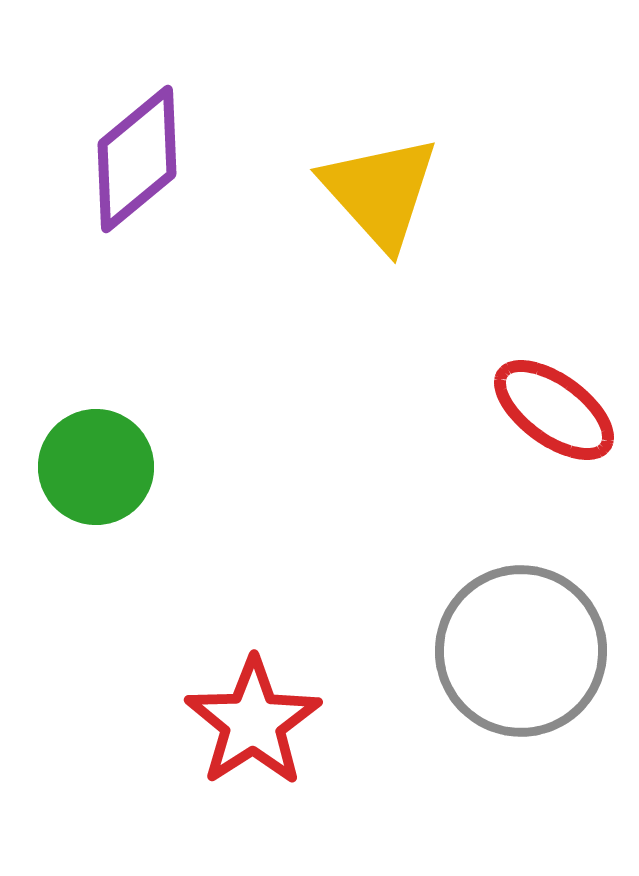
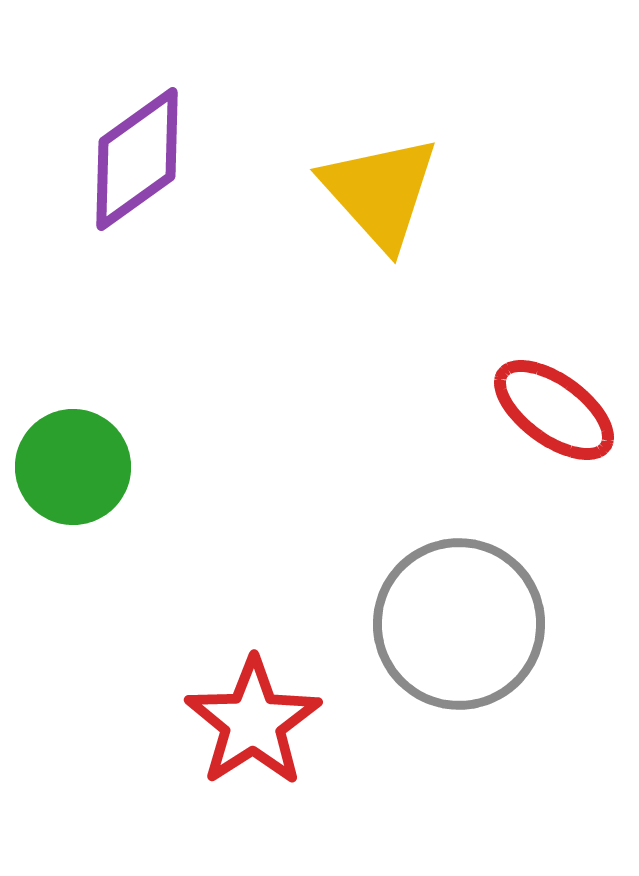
purple diamond: rotated 4 degrees clockwise
green circle: moved 23 px left
gray circle: moved 62 px left, 27 px up
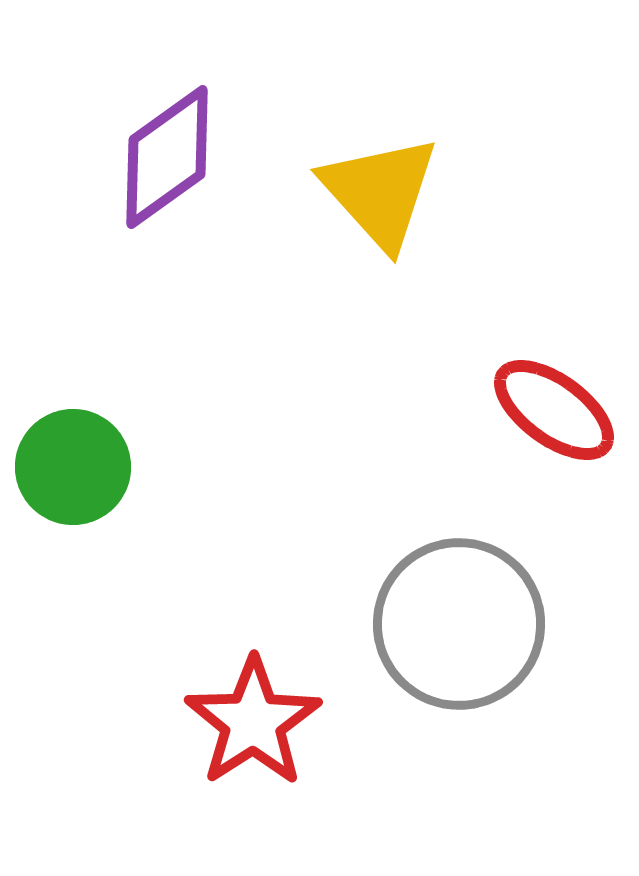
purple diamond: moved 30 px right, 2 px up
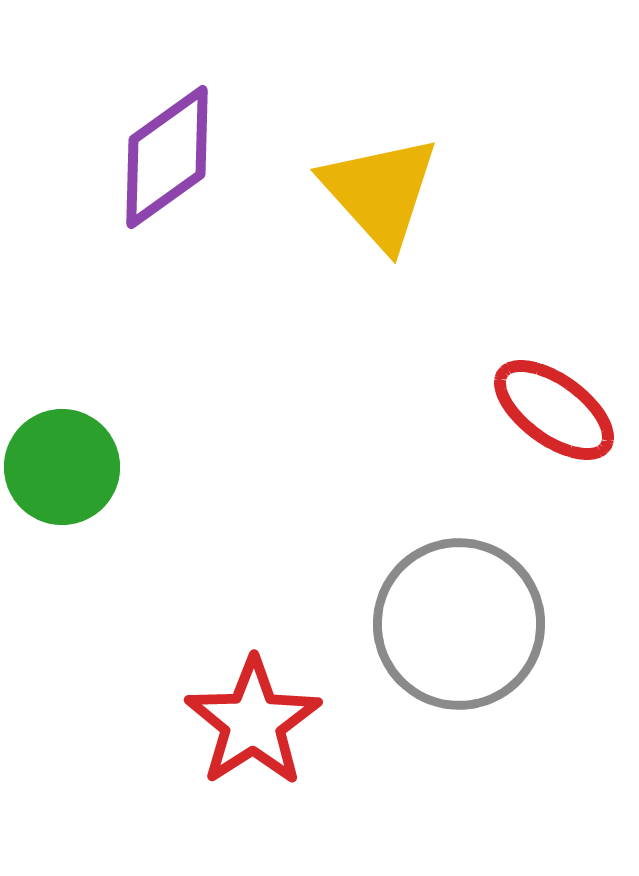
green circle: moved 11 px left
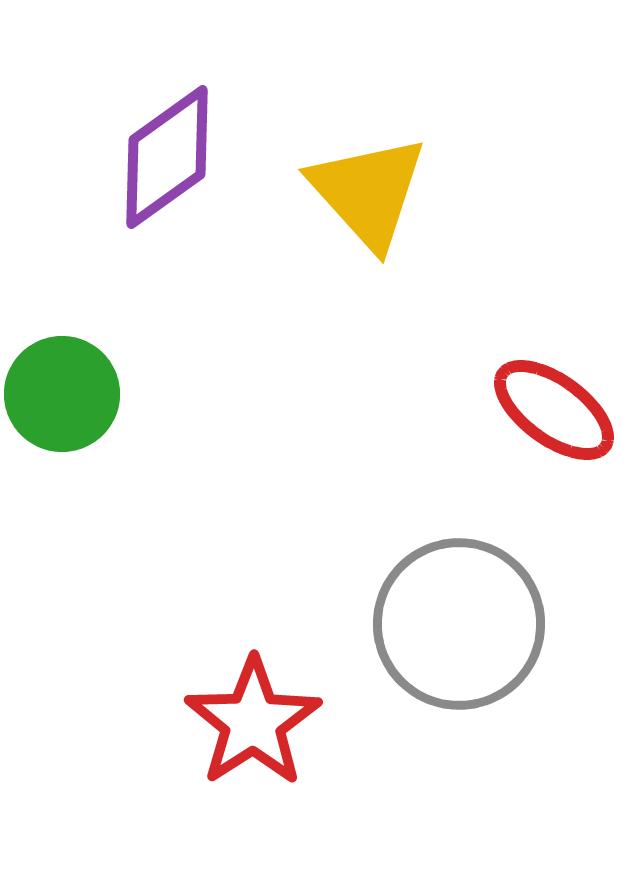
yellow triangle: moved 12 px left
green circle: moved 73 px up
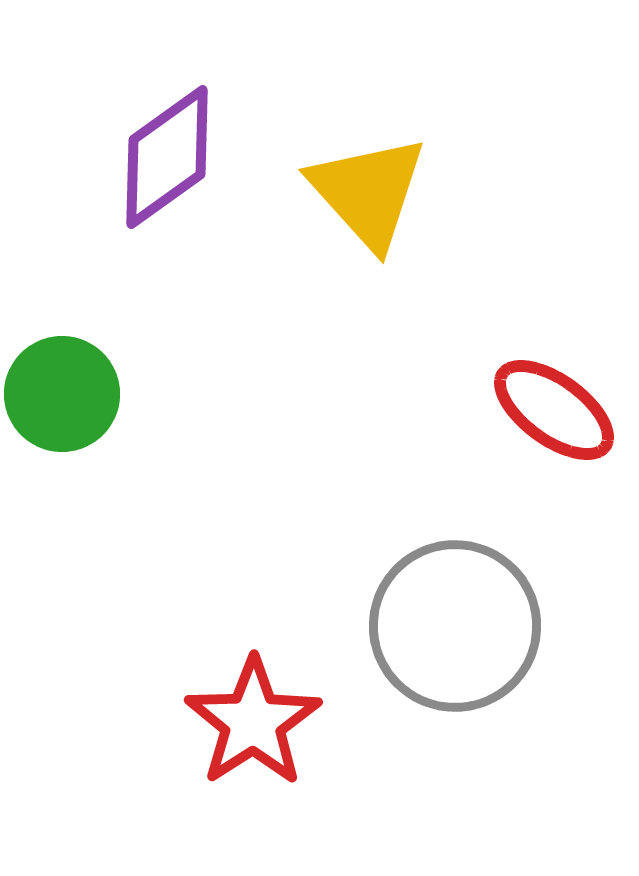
gray circle: moved 4 px left, 2 px down
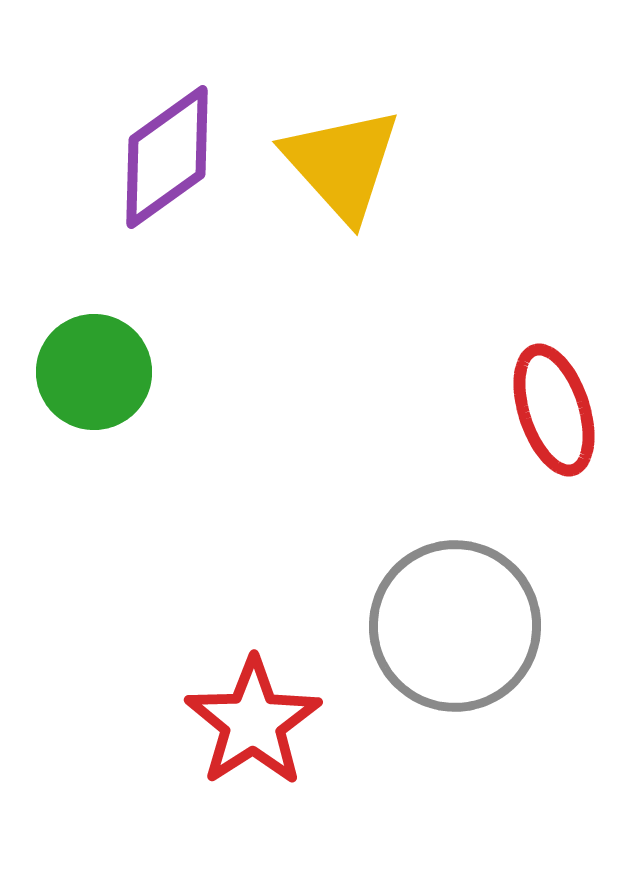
yellow triangle: moved 26 px left, 28 px up
green circle: moved 32 px right, 22 px up
red ellipse: rotated 36 degrees clockwise
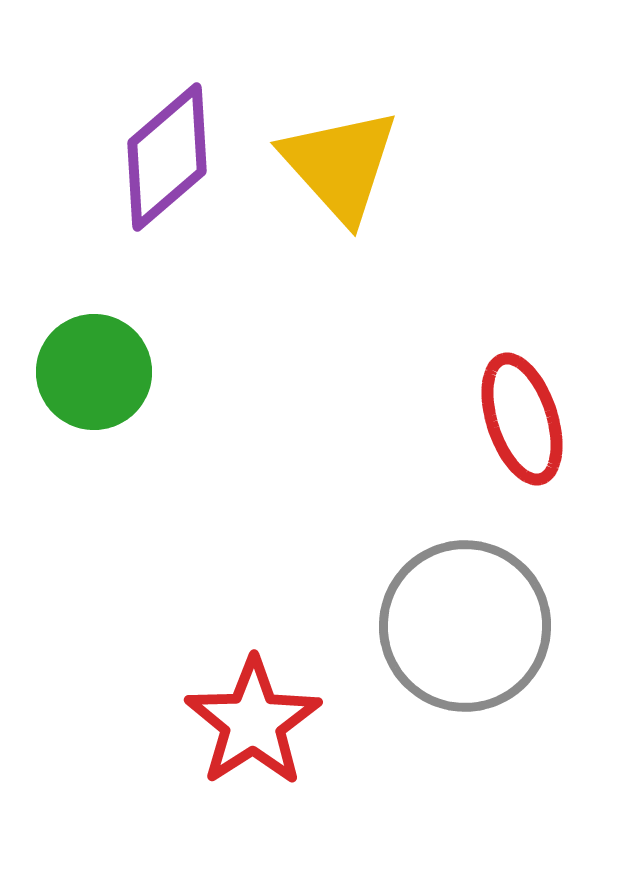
purple diamond: rotated 5 degrees counterclockwise
yellow triangle: moved 2 px left, 1 px down
red ellipse: moved 32 px left, 9 px down
gray circle: moved 10 px right
